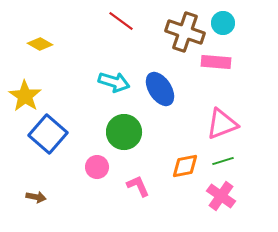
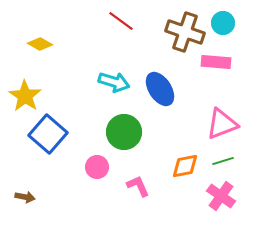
brown arrow: moved 11 px left
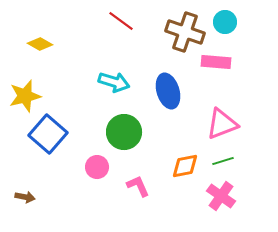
cyan circle: moved 2 px right, 1 px up
blue ellipse: moved 8 px right, 2 px down; rotated 16 degrees clockwise
yellow star: rotated 24 degrees clockwise
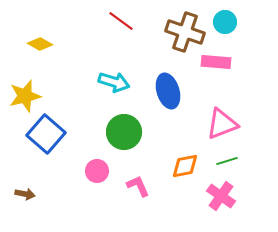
blue square: moved 2 px left
green line: moved 4 px right
pink circle: moved 4 px down
brown arrow: moved 3 px up
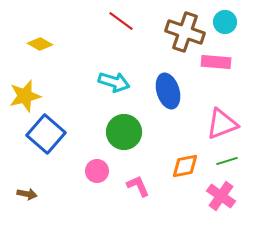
brown arrow: moved 2 px right
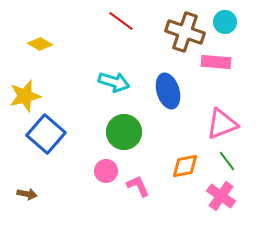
green line: rotated 70 degrees clockwise
pink circle: moved 9 px right
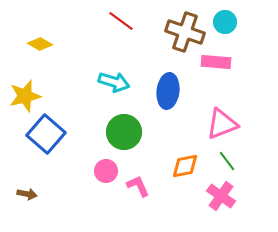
blue ellipse: rotated 24 degrees clockwise
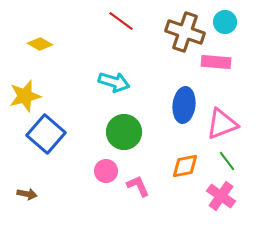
blue ellipse: moved 16 px right, 14 px down
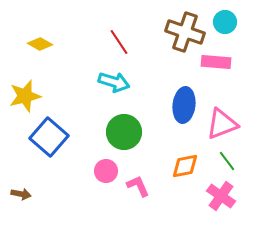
red line: moved 2 px left, 21 px down; rotated 20 degrees clockwise
blue square: moved 3 px right, 3 px down
brown arrow: moved 6 px left
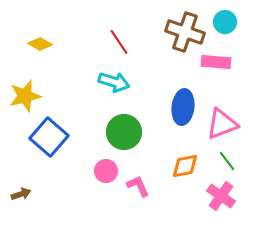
blue ellipse: moved 1 px left, 2 px down
brown arrow: rotated 30 degrees counterclockwise
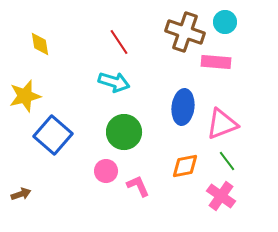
yellow diamond: rotated 50 degrees clockwise
blue square: moved 4 px right, 2 px up
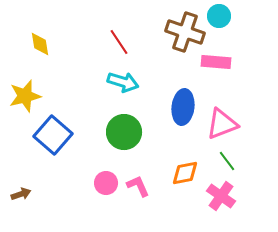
cyan circle: moved 6 px left, 6 px up
cyan arrow: moved 9 px right
orange diamond: moved 7 px down
pink circle: moved 12 px down
